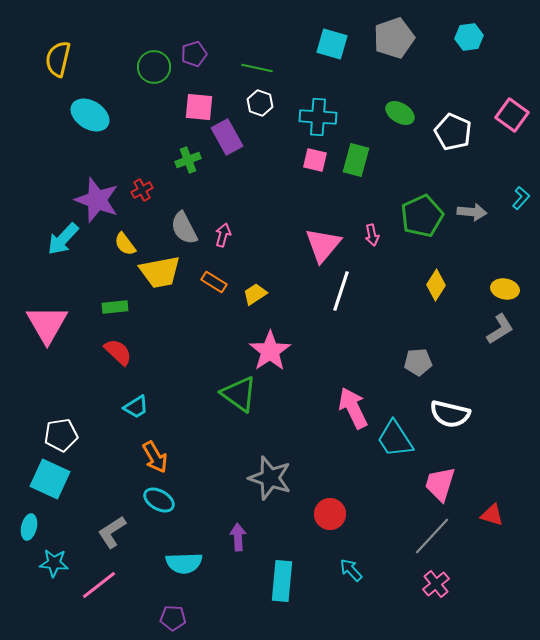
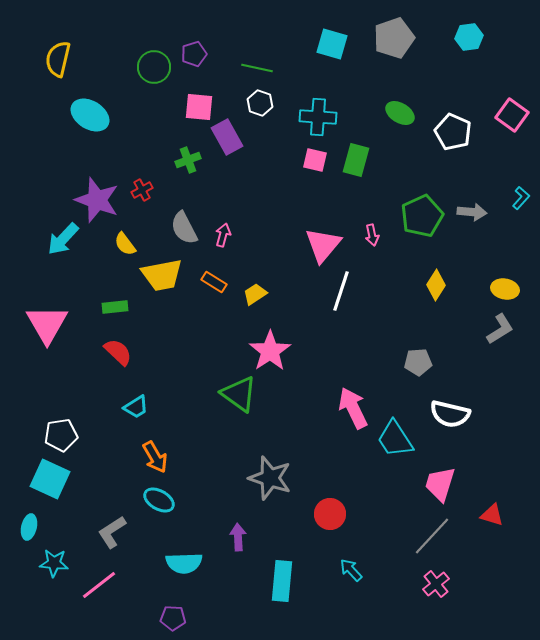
yellow trapezoid at (160, 272): moved 2 px right, 3 px down
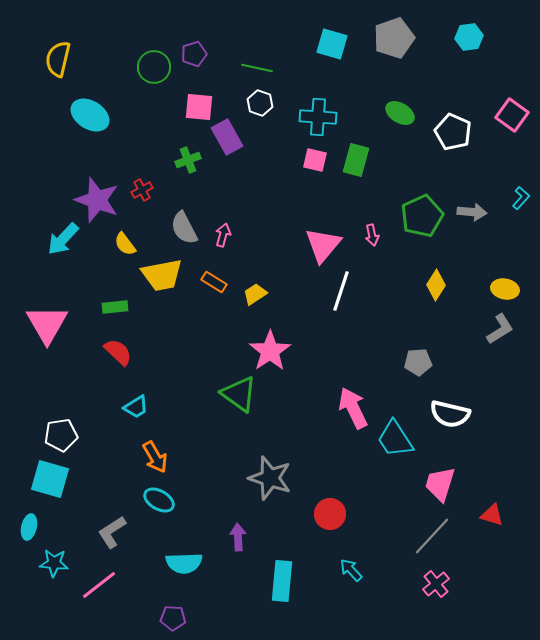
cyan square at (50, 479): rotated 9 degrees counterclockwise
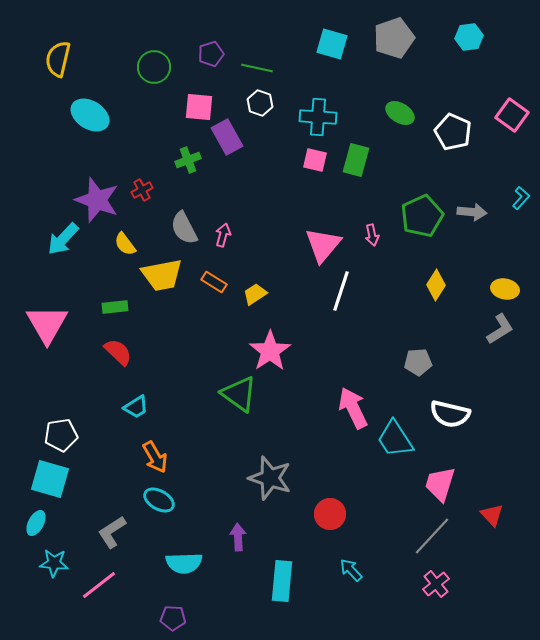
purple pentagon at (194, 54): moved 17 px right
red triangle at (492, 515): rotated 30 degrees clockwise
cyan ellipse at (29, 527): moved 7 px right, 4 px up; rotated 15 degrees clockwise
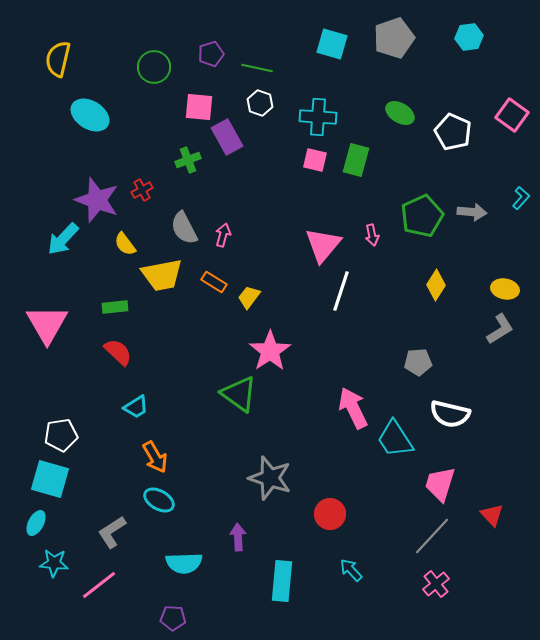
yellow trapezoid at (255, 294): moved 6 px left, 3 px down; rotated 20 degrees counterclockwise
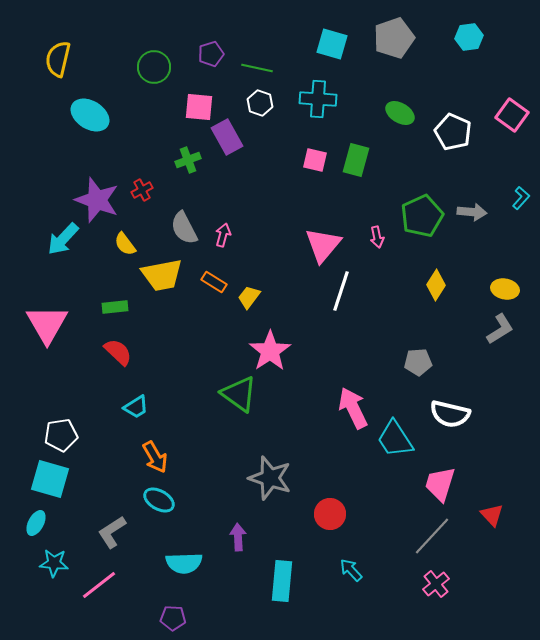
cyan cross at (318, 117): moved 18 px up
pink arrow at (372, 235): moved 5 px right, 2 px down
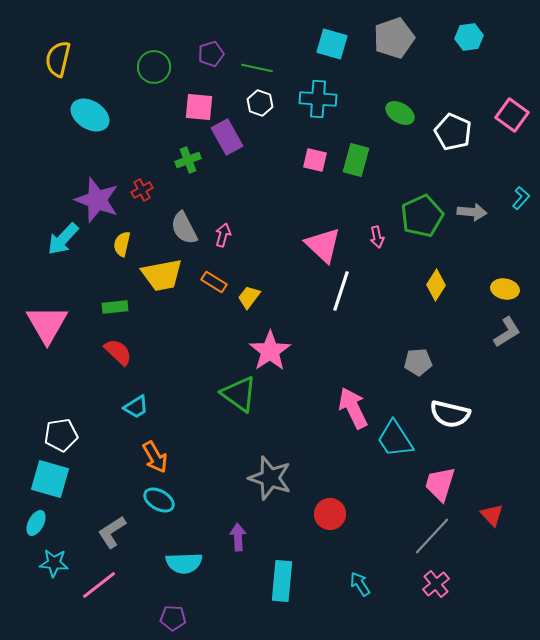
yellow semicircle at (125, 244): moved 3 px left; rotated 50 degrees clockwise
pink triangle at (323, 245): rotated 27 degrees counterclockwise
gray L-shape at (500, 329): moved 7 px right, 3 px down
cyan arrow at (351, 570): moved 9 px right, 14 px down; rotated 10 degrees clockwise
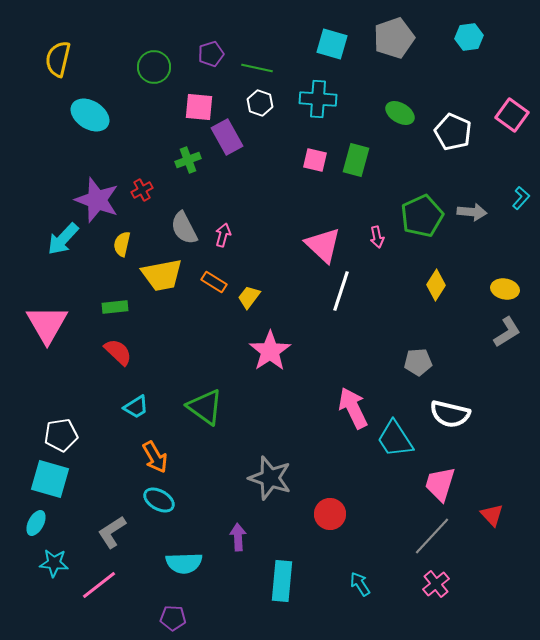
green triangle at (239, 394): moved 34 px left, 13 px down
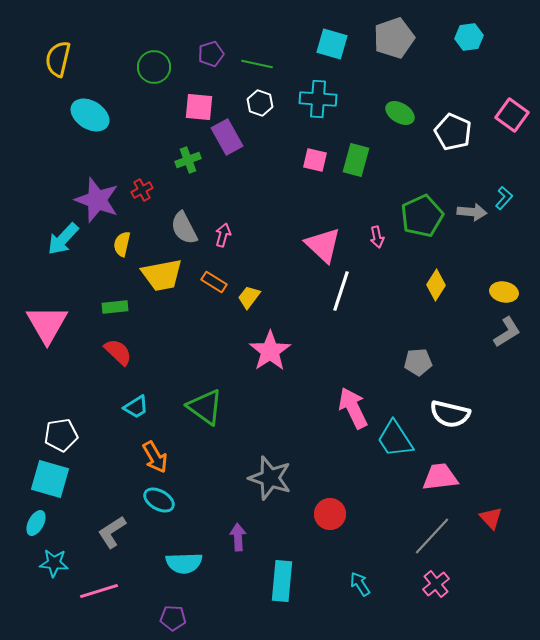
green line at (257, 68): moved 4 px up
cyan L-shape at (521, 198): moved 17 px left
yellow ellipse at (505, 289): moved 1 px left, 3 px down
pink trapezoid at (440, 484): moved 7 px up; rotated 66 degrees clockwise
red triangle at (492, 515): moved 1 px left, 3 px down
pink line at (99, 585): moved 6 px down; rotated 21 degrees clockwise
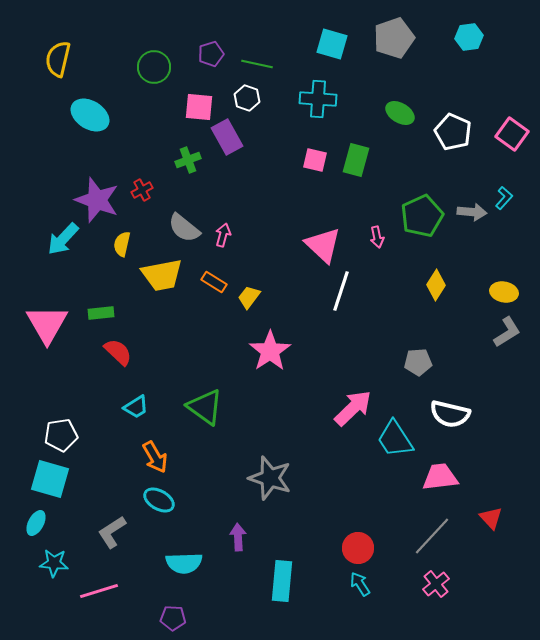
white hexagon at (260, 103): moved 13 px left, 5 px up
pink square at (512, 115): moved 19 px down
gray semicircle at (184, 228): rotated 24 degrees counterclockwise
green rectangle at (115, 307): moved 14 px left, 6 px down
pink arrow at (353, 408): rotated 72 degrees clockwise
red circle at (330, 514): moved 28 px right, 34 px down
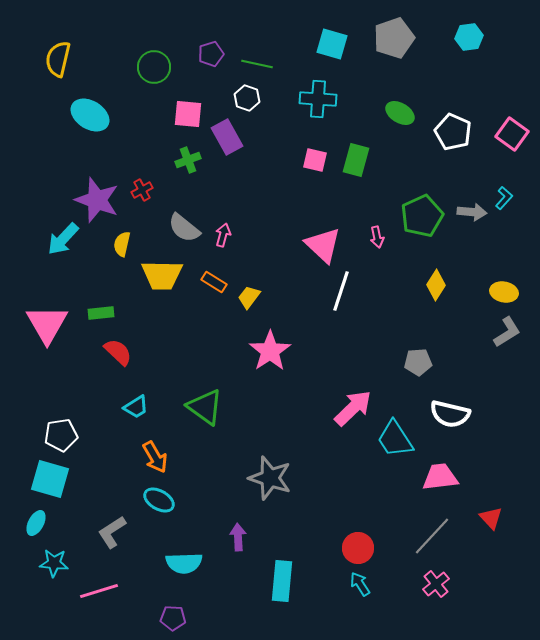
pink square at (199, 107): moved 11 px left, 7 px down
yellow trapezoid at (162, 275): rotated 12 degrees clockwise
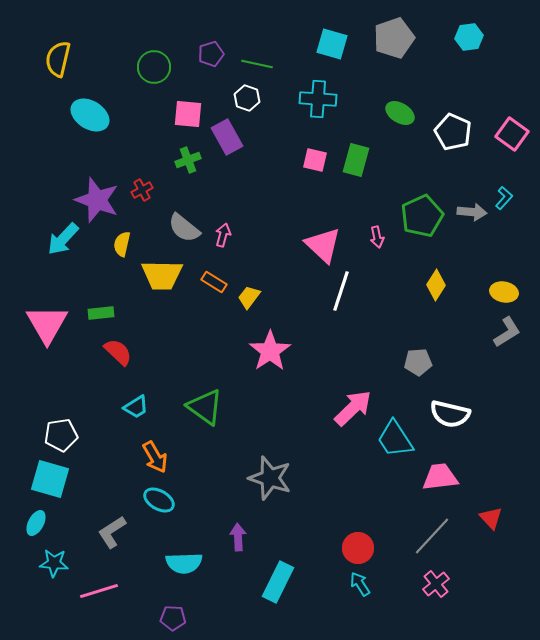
cyan rectangle at (282, 581): moved 4 px left, 1 px down; rotated 21 degrees clockwise
